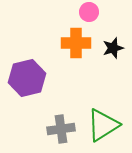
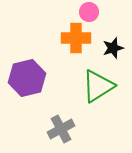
orange cross: moved 5 px up
green triangle: moved 5 px left, 39 px up
gray cross: rotated 20 degrees counterclockwise
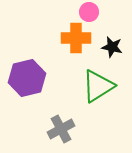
black star: moved 1 px left, 1 px up; rotated 30 degrees clockwise
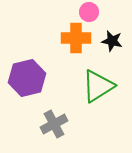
black star: moved 6 px up
gray cross: moved 7 px left, 5 px up
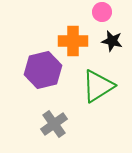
pink circle: moved 13 px right
orange cross: moved 3 px left, 3 px down
purple hexagon: moved 16 px right, 8 px up
gray cross: rotated 8 degrees counterclockwise
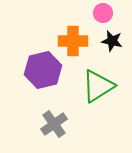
pink circle: moved 1 px right, 1 px down
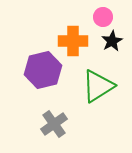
pink circle: moved 4 px down
black star: rotated 30 degrees clockwise
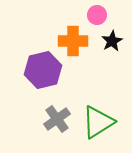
pink circle: moved 6 px left, 2 px up
green triangle: moved 36 px down
gray cross: moved 3 px right, 5 px up
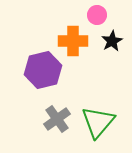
green triangle: rotated 18 degrees counterclockwise
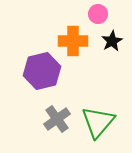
pink circle: moved 1 px right, 1 px up
purple hexagon: moved 1 px left, 1 px down
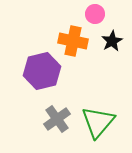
pink circle: moved 3 px left
orange cross: rotated 12 degrees clockwise
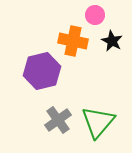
pink circle: moved 1 px down
black star: rotated 15 degrees counterclockwise
gray cross: moved 1 px right, 1 px down
